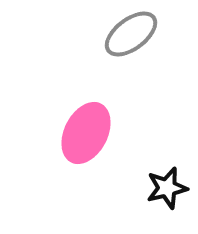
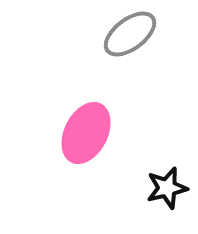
gray ellipse: moved 1 px left
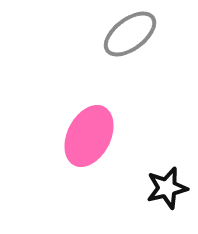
pink ellipse: moved 3 px right, 3 px down
